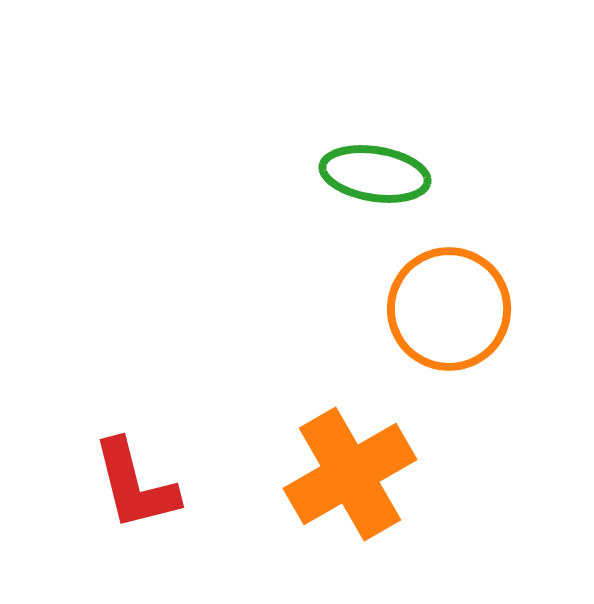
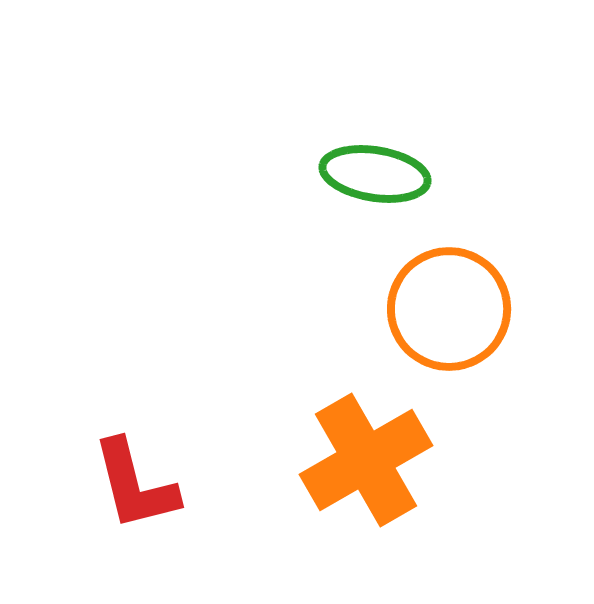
orange cross: moved 16 px right, 14 px up
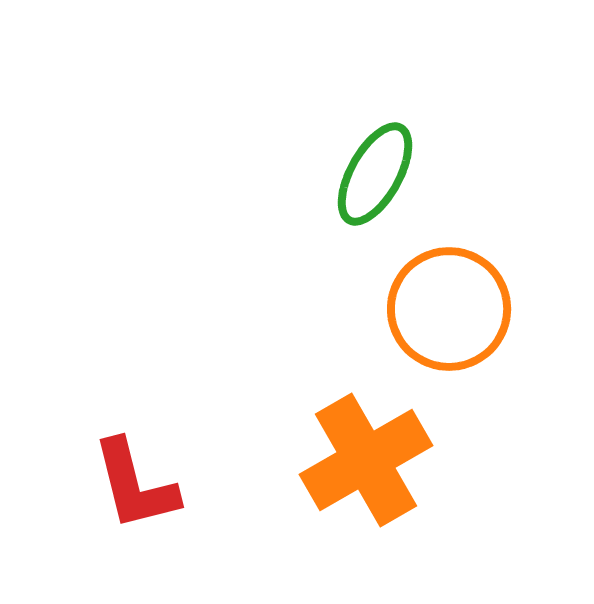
green ellipse: rotated 70 degrees counterclockwise
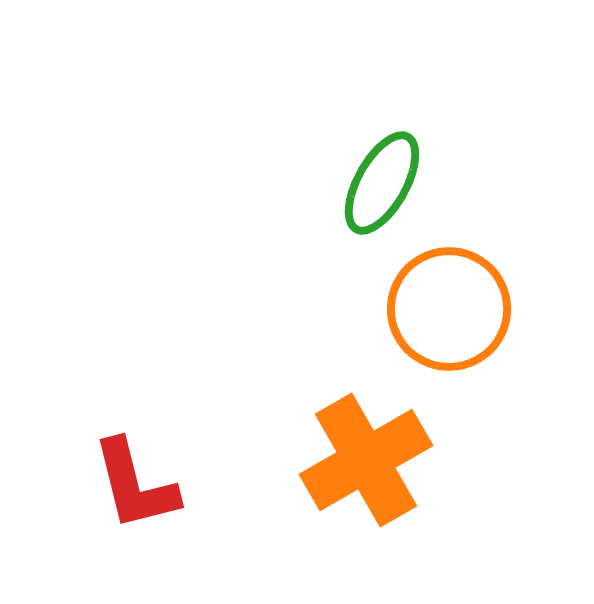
green ellipse: moved 7 px right, 9 px down
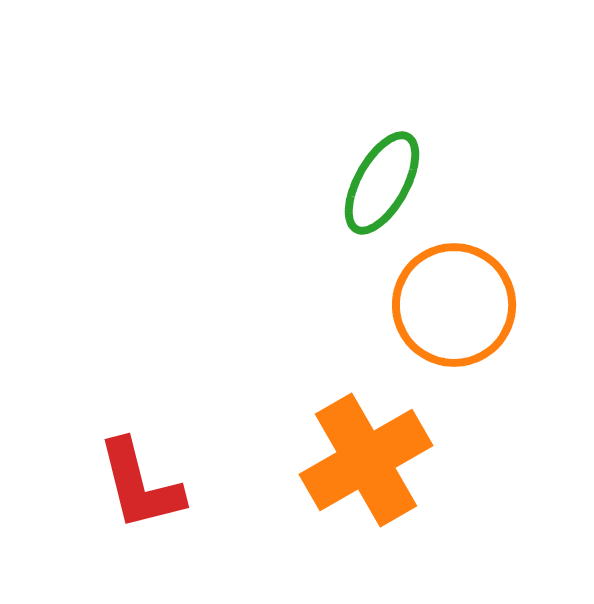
orange circle: moved 5 px right, 4 px up
red L-shape: moved 5 px right
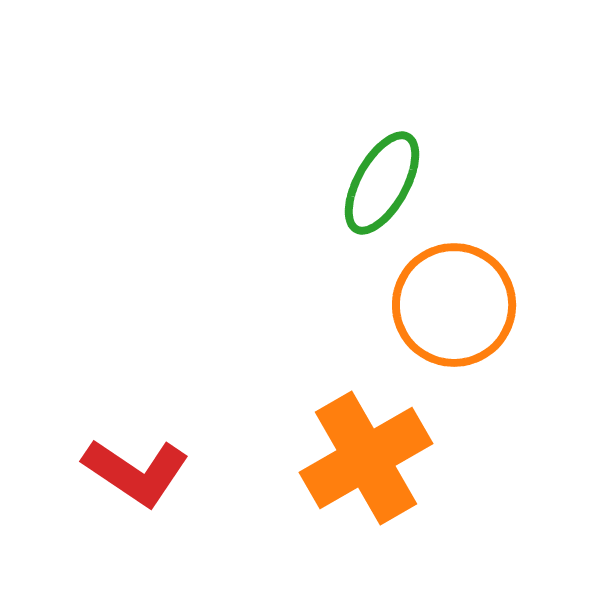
orange cross: moved 2 px up
red L-shape: moved 4 px left, 13 px up; rotated 42 degrees counterclockwise
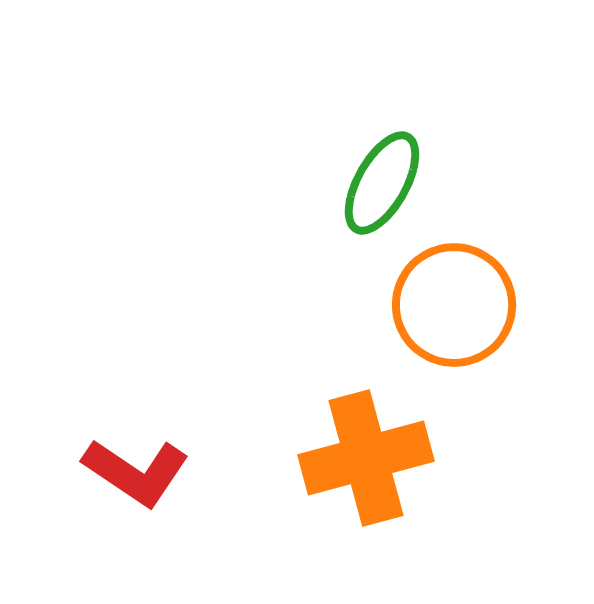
orange cross: rotated 15 degrees clockwise
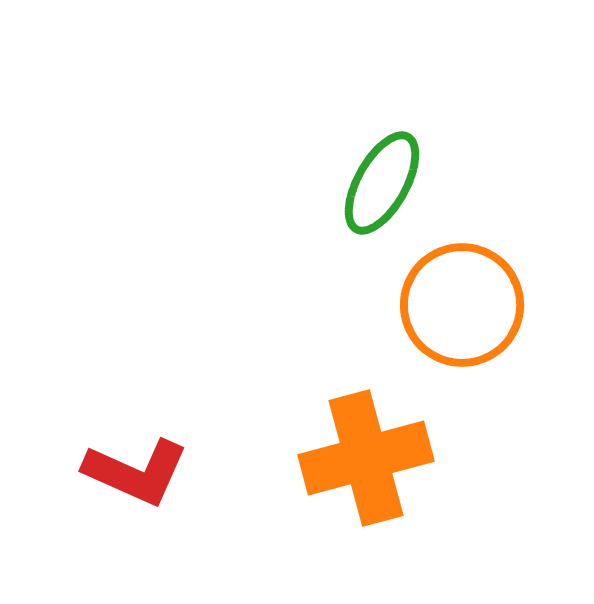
orange circle: moved 8 px right
red L-shape: rotated 10 degrees counterclockwise
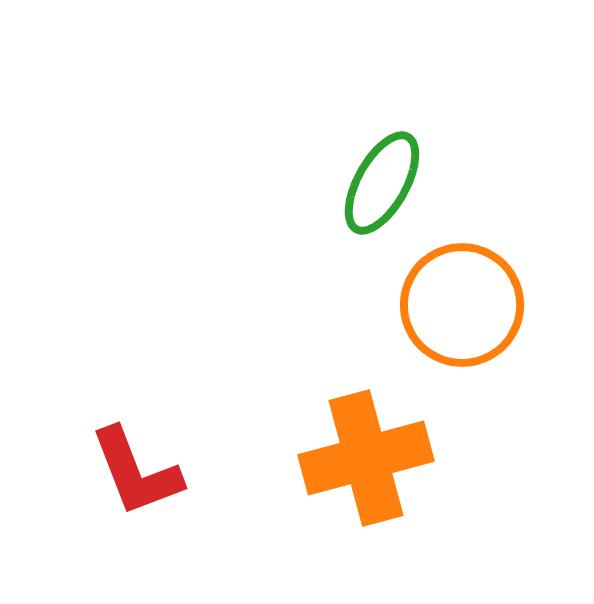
red L-shape: rotated 45 degrees clockwise
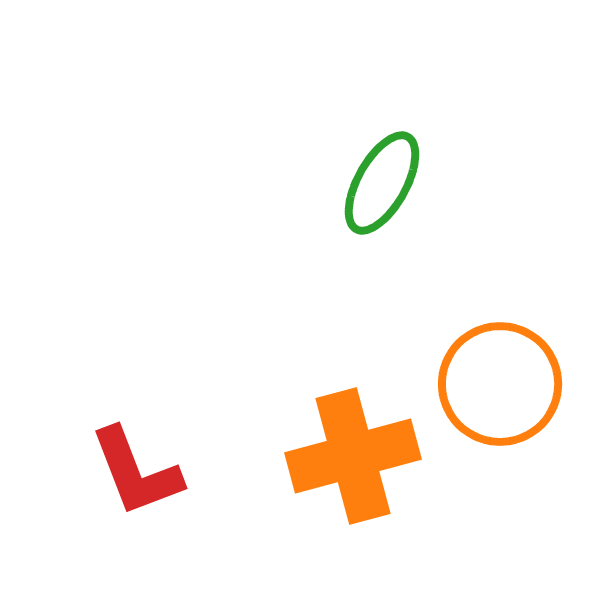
orange circle: moved 38 px right, 79 px down
orange cross: moved 13 px left, 2 px up
